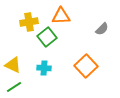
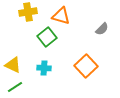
orange triangle: rotated 18 degrees clockwise
yellow cross: moved 1 px left, 10 px up
green line: moved 1 px right
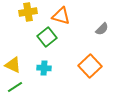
orange square: moved 4 px right
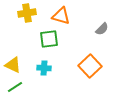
yellow cross: moved 1 px left, 1 px down
green square: moved 2 px right, 2 px down; rotated 30 degrees clockwise
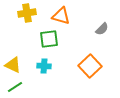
cyan cross: moved 2 px up
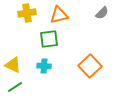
orange triangle: moved 2 px left, 1 px up; rotated 30 degrees counterclockwise
gray semicircle: moved 16 px up
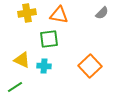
orange triangle: rotated 24 degrees clockwise
yellow triangle: moved 9 px right, 5 px up
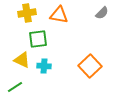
green square: moved 11 px left
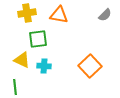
gray semicircle: moved 3 px right, 2 px down
green line: rotated 63 degrees counterclockwise
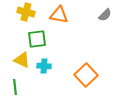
yellow cross: moved 1 px left, 1 px up; rotated 24 degrees clockwise
green square: moved 1 px left
orange square: moved 4 px left, 9 px down
